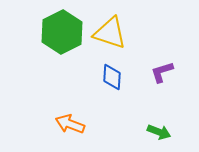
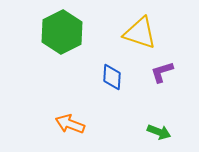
yellow triangle: moved 30 px right
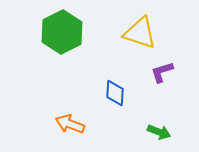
blue diamond: moved 3 px right, 16 px down
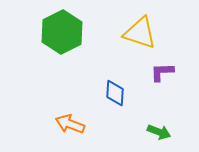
purple L-shape: rotated 15 degrees clockwise
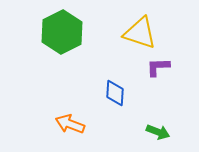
purple L-shape: moved 4 px left, 5 px up
green arrow: moved 1 px left
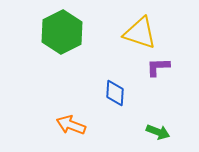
orange arrow: moved 1 px right, 1 px down
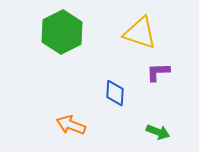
purple L-shape: moved 5 px down
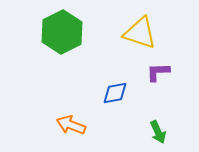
blue diamond: rotated 76 degrees clockwise
green arrow: rotated 45 degrees clockwise
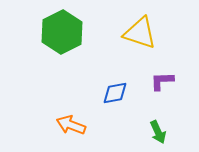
purple L-shape: moved 4 px right, 9 px down
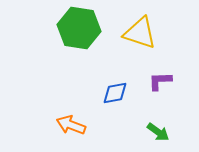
green hexagon: moved 17 px right, 4 px up; rotated 24 degrees counterclockwise
purple L-shape: moved 2 px left
green arrow: rotated 30 degrees counterclockwise
